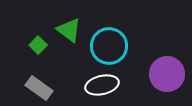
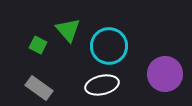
green triangle: moved 1 px left; rotated 12 degrees clockwise
green square: rotated 18 degrees counterclockwise
purple circle: moved 2 px left
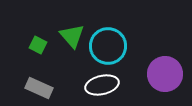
green triangle: moved 4 px right, 6 px down
cyan circle: moved 1 px left
gray rectangle: rotated 12 degrees counterclockwise
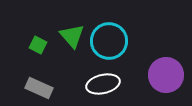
cyan circle: moved 1 px right, 5 px up
purple circle: moved 1 px right, 1 px down
white ellipse: moved 1 px right, 1 px up
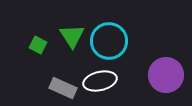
green triangle: rotated 8 degrees clockwise
white ellipse: moved 3 px left, 3 px up
gray rectangle: moved 24 px right
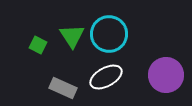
cyan circle: moved 7 px up
white ellipse: moved 6 px right, 4 px up; rotated 16 degrees counterclockwise
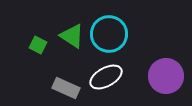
green triangle: rotated 24 degrees counterclockwise
purple circle: moved 1 px down
gray rectangle: moved 3 px right
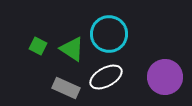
green triangle: moved 13 px down
green square: moved 1 px down
purple circle: moved 1 px left, 1 px down
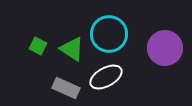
purple circle: moved 29 px up
